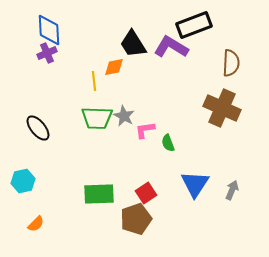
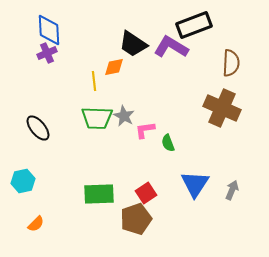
black trapezoid: rotated 24 degrees counterclockwise
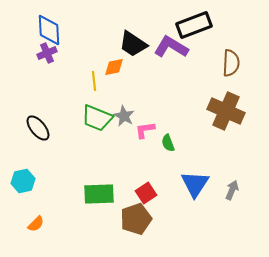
brown cross: moved 4 px right, 3 px down
green trapezoid: rotated 20 degrees clockwise
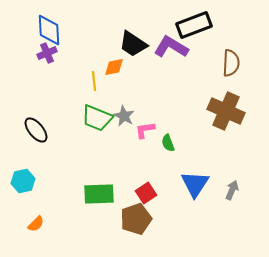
black ellipse: moved 2 px left, 2 px down
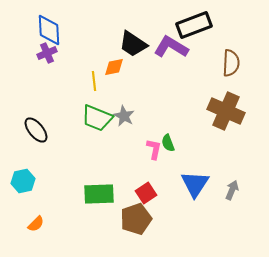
pink L-shape: moved 9 px right, 19 px down; rotated 110 degrees clockwise
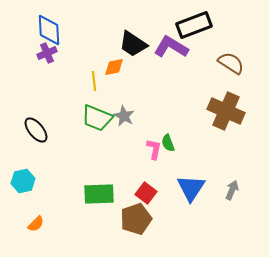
brown semicircle: rotated 60 degrees counterclockwise
blue triangle: moved 4 px left, 4 px down
red square: rotated 20 degrees counterclockwise
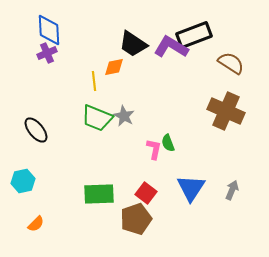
black rectangle: moved 10 px down
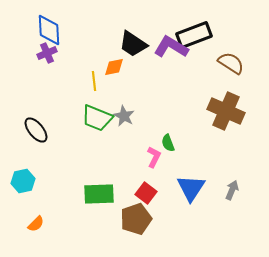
pink L-shape: moved 8 px down; rotated 15 degrees clockwise
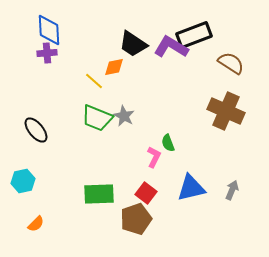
purple cross: rotated 18 degrees clockwise
yellow line: rotated 42 degrees counterclockwise
blue triangle: rotated 44 degrees clockwise
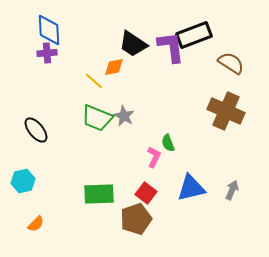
purple L-shape: rotated 52 degrees clockwise
